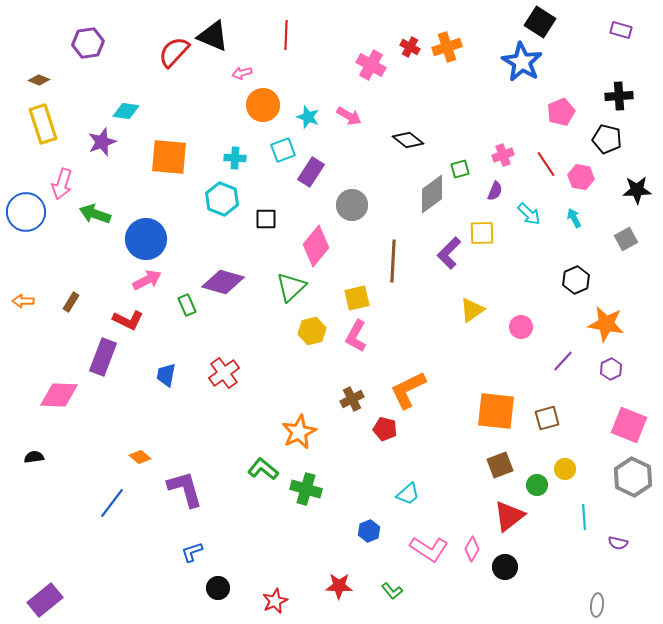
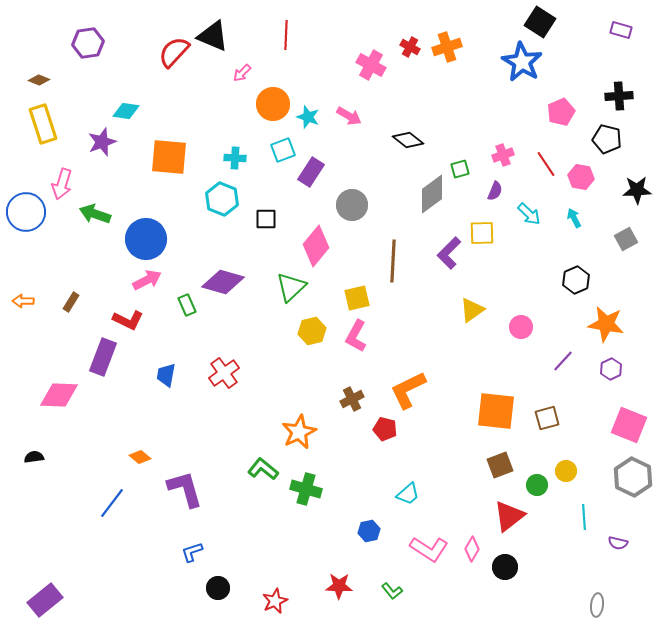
pink arrow at (242, 73): rotated 30 degrees counterclockwise
orange circle at (263, 105): moved 10 px right, 1 px up
yellow circle at (565, 469): moved 1 px right, 2 px down
blue hexagon at (369, 531): rotated 10 degrees clockwise
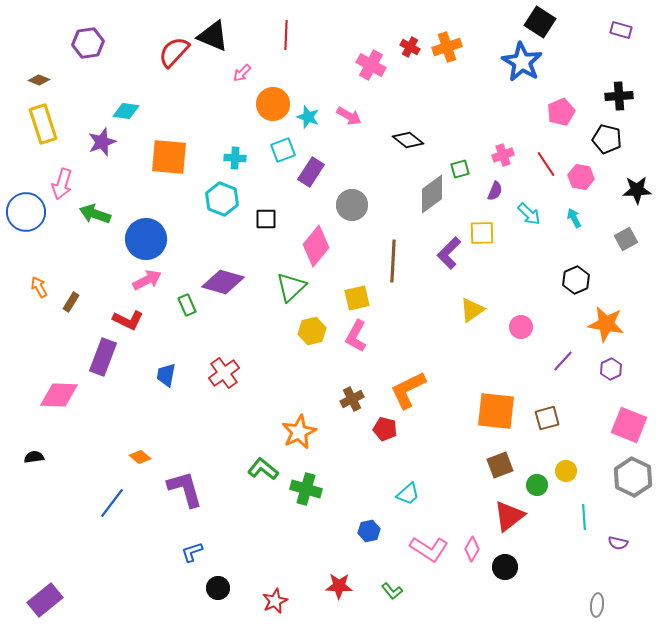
orange arrow at (23, 301): moved 16 px right, 14 px up; rotated 60 degrees clockwise
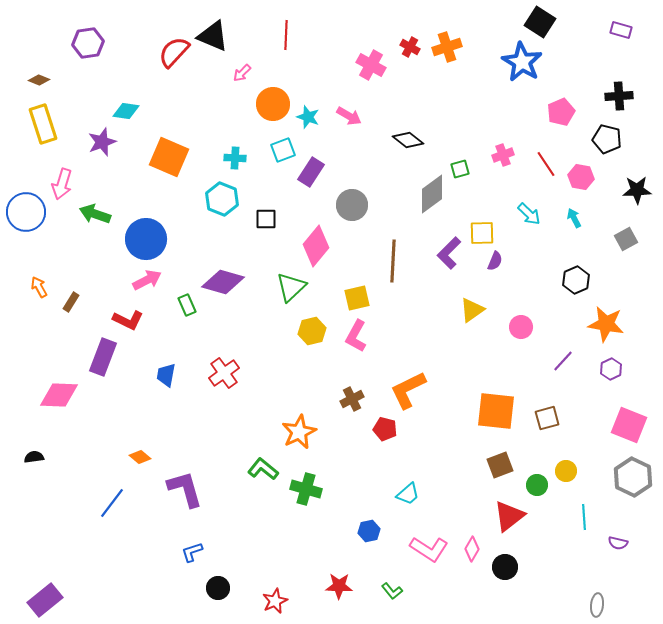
orange square at (169, 157): rotated 18 degrees clockwise
purple semicircle at (495, 191): moved 70 px down
